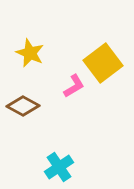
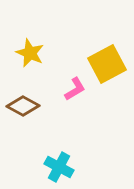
yellow square: moved 4 px right, 1 px down; rotated 9 degrees clockwise
pink L-shape: moved 1 px right, 3 px down
cyan cross: rotated 28 degrees counterclockwise
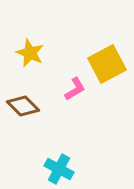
brown diamond: rotated 16 degrees clockwise
cyan cross: moved 2 px down
